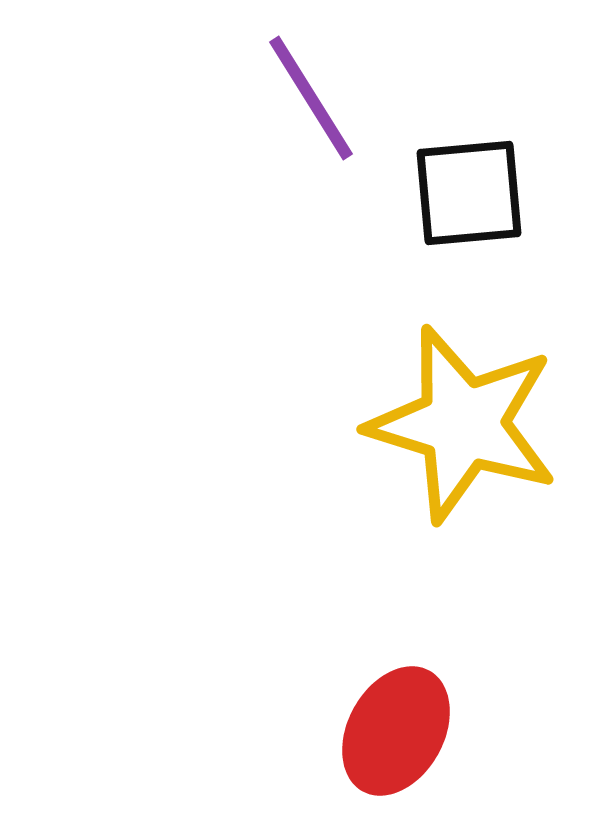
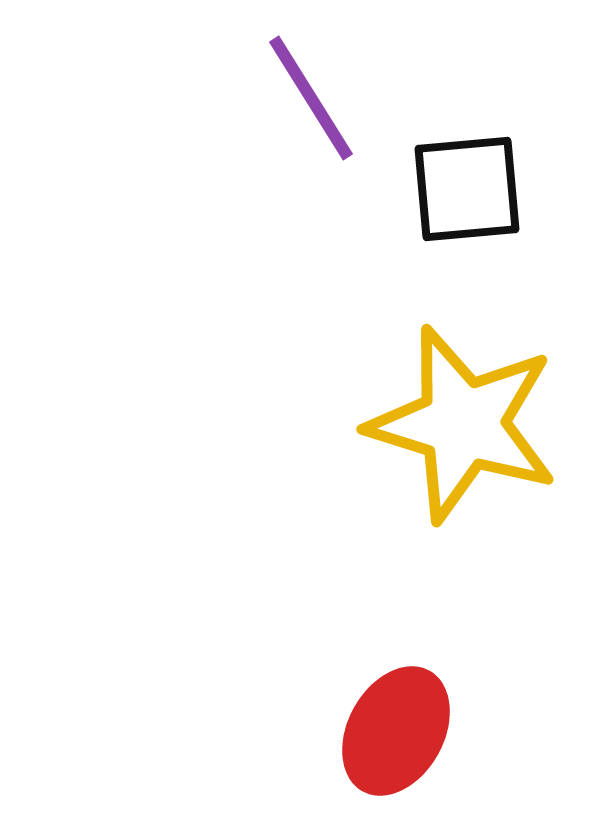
black square: moved 2 px left, 4 px up
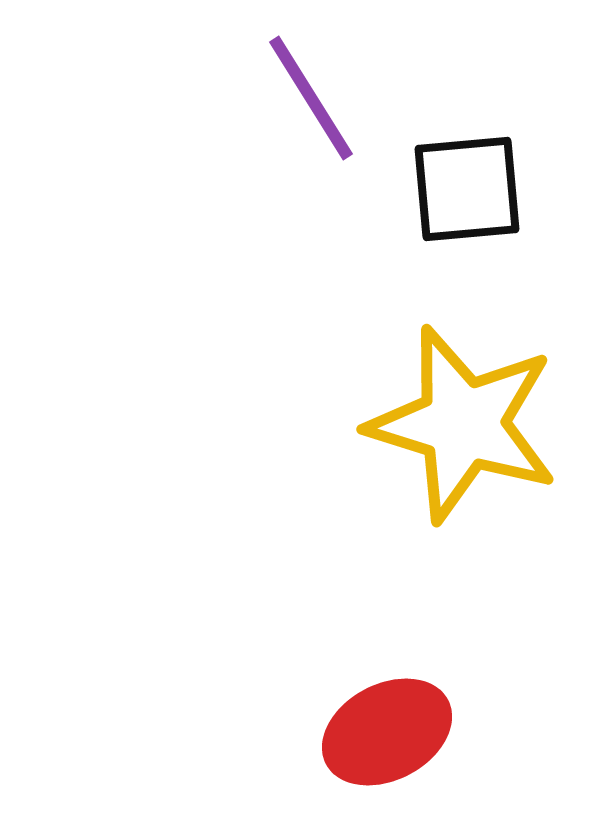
red ellipse: moved 9 px left, 1 px down; rotated 33 degrees clockwise
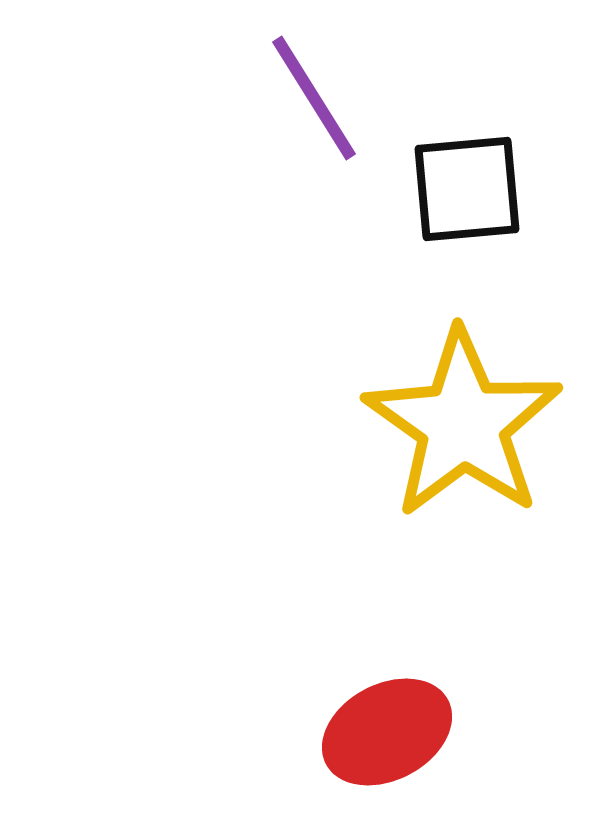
purple line: moved 3 px right
yellow star: rotated 18 degrees clockwise
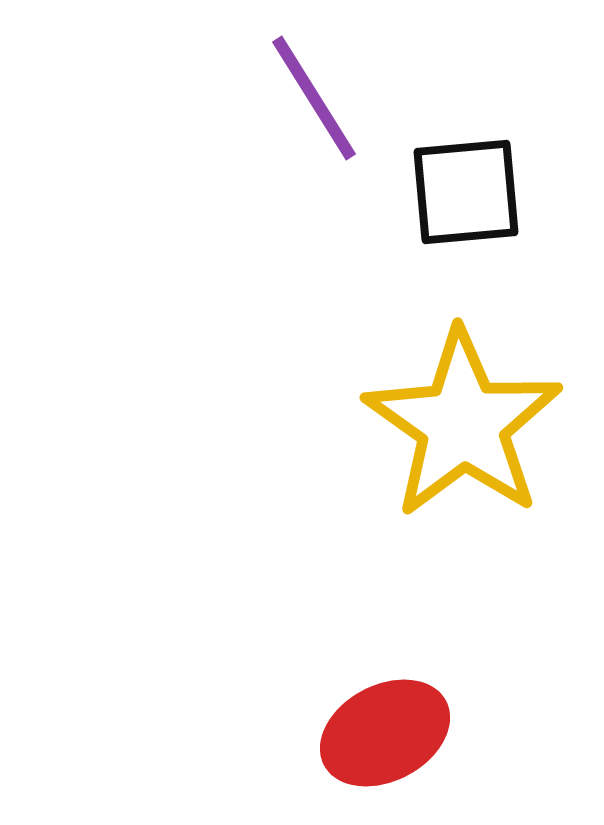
black square: moved 1 px left, 3 px down
red ellipse: moved 2 px left, 1 px down
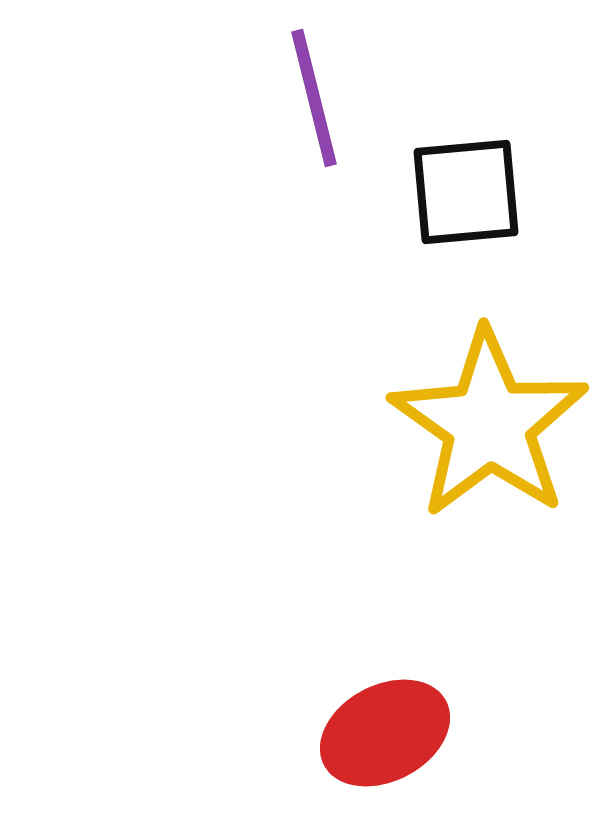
purple line: rotated 18 degrees clockwise
yellow star: moved 26 px right
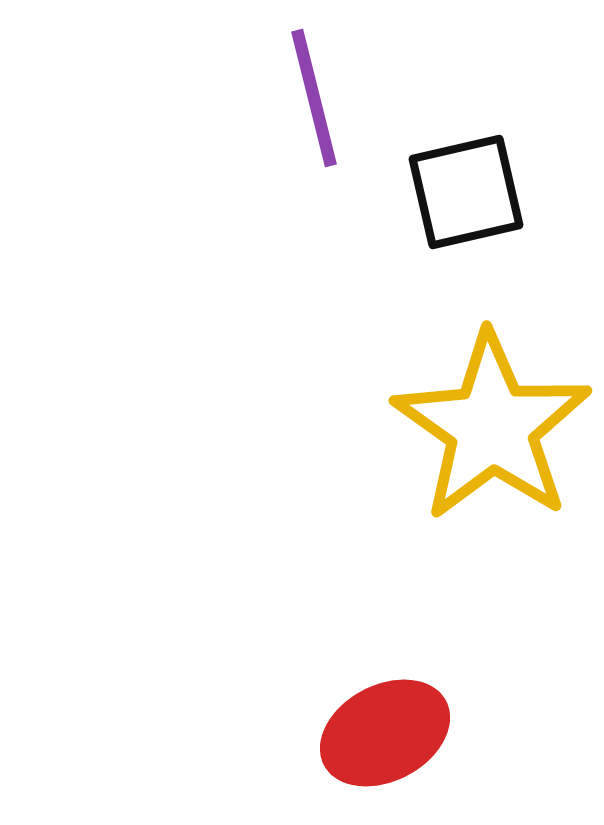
black square: rotated 8 degrees counterclockwise
yellow star: moved 3 px right, 3 px down
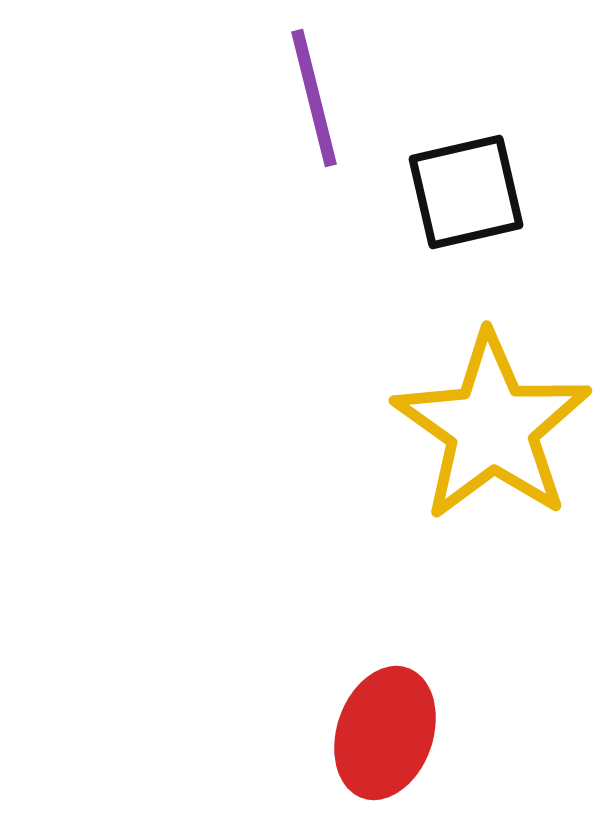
red ellipse: rotated 43 degrees counterclockwise
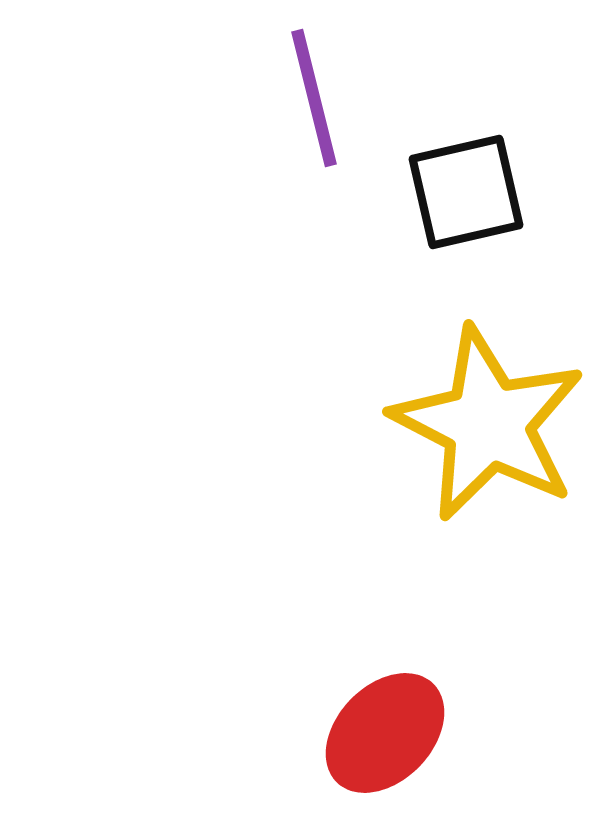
yellow star: moved 4 px left, 3 px up; rotated 8 degrees counterclockwise
red ellipse: rotated 25 degrees clockwise
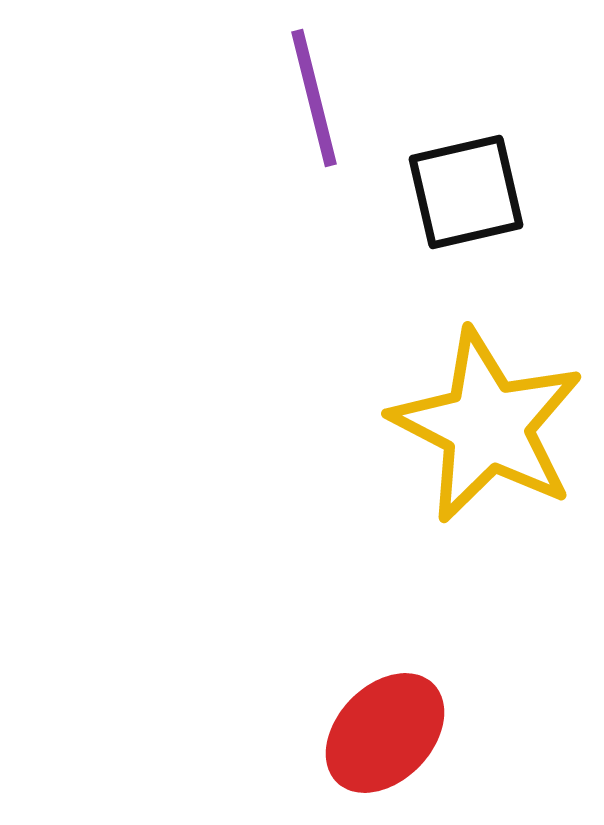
yellow star: moved 1 px left, 2 px down
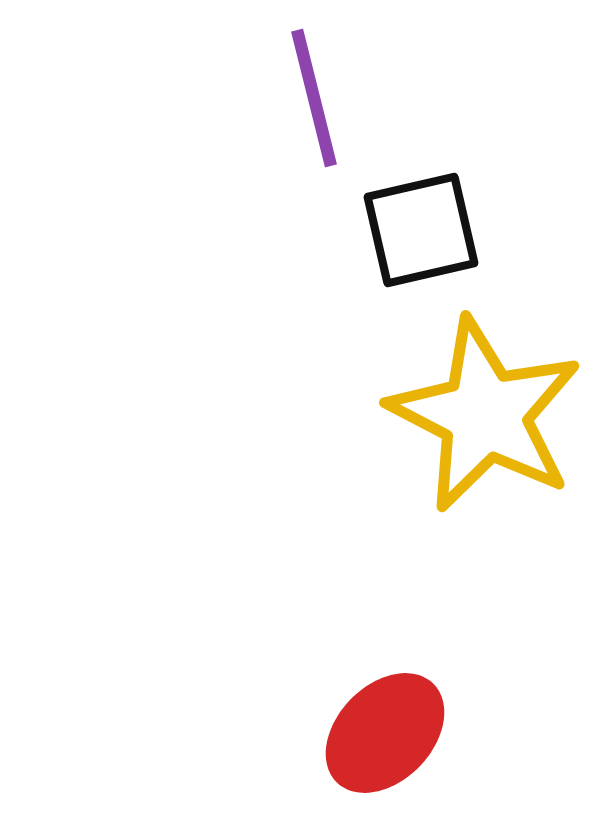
black square: moved 45 px left, 38 px down
yellow star: moved 2 px left, 11 px up
